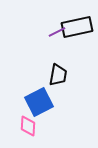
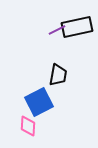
purple line: moved 2 px up
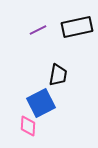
purple line: moved 19 px left
blue square: moved 2 px right, 1 px down
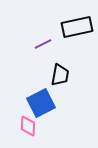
purple line: moved 5 px right, 14 px down
black trapezoid: moved 2 px right
